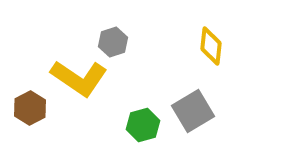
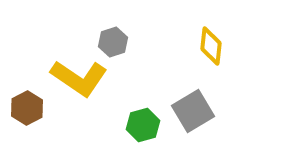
brown hexagon: moved 3 px left
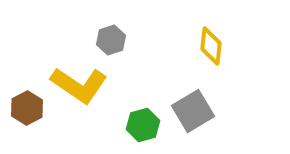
gray hexagon: moved 2 px left, 2 px up
yellow L-shape: moved 7 px down
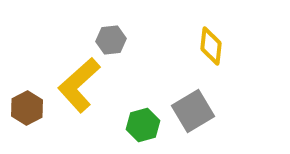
gray hexagon: rotated 12 degrees clockwise
yellow L-shape: rotated 104 degrees clockwise
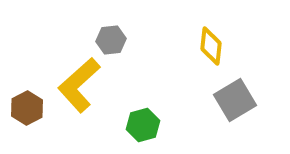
gray square: moved 42 px right, 11 px up
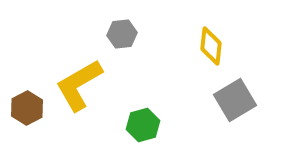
gray hexagon: moved 11 px right, 6 px up
yellow L-shape: rotated 12 degrees clockwise
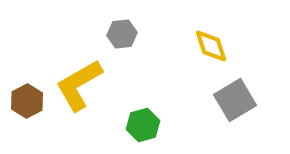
yellow diamond: rotated 24 degrees counterclockwise
brown hexagon: moved 7 px up
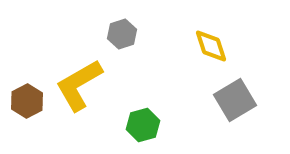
gray hexagon: rotated 12 degrees counterclockwise
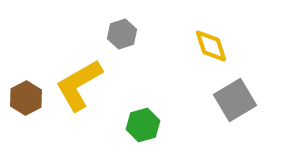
brown hexagon: moved 1 px left, 3 px up
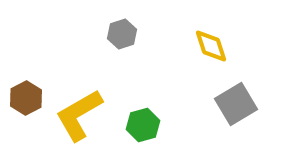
yellow L-shape: moved 30 px down
gray square: moved 1 px right, 4 px down
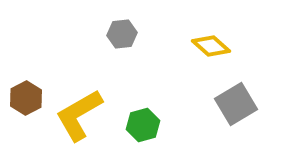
gray hexagon: rotated 12 degrees clockwise
yellow diamond: rotated 30 degrees counterclockwise
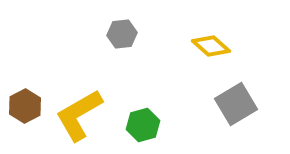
brown hexagon: moved 1 px left, 8 px down
